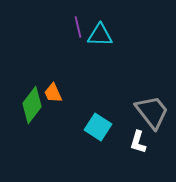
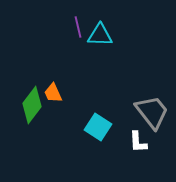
white L-shape: rotated 20 degrees counterclockwise
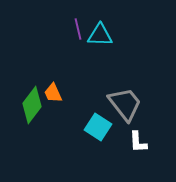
purple line: moved 2 px down
gray trapezoid: moved 27 px left, 8 px up
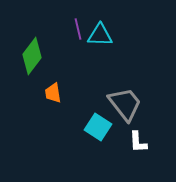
orange trapezoid: rotated 15 degrees clockwise
green diamond: moved 49 px up
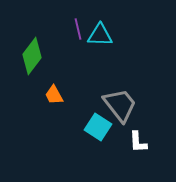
orange trapezoid: moved 1 px right, 2 px down; rotated 20 degrees counterclockwise
gray trapezoid: moved 5 px left, 1 px down
